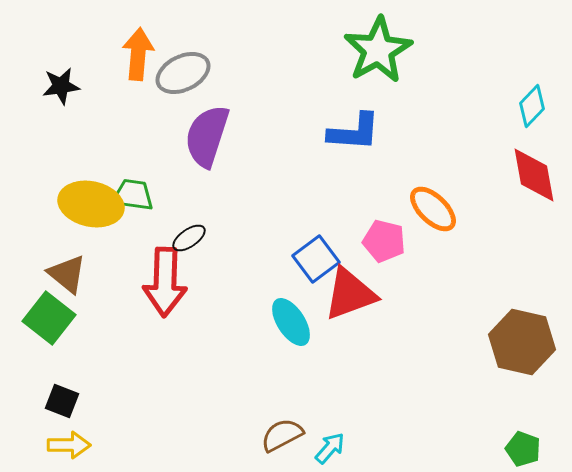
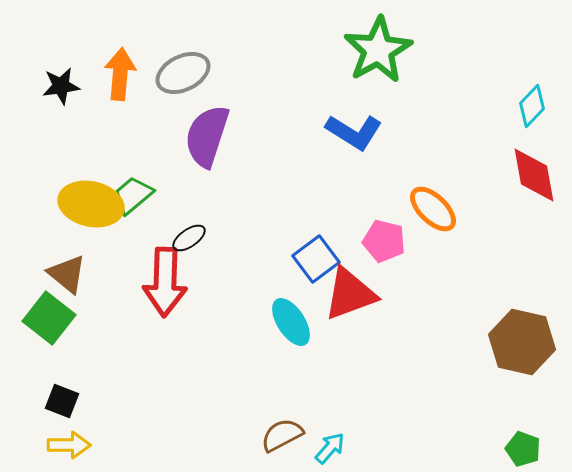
orange arrow: moved 18 px left, 20 px down
blue L-shape: rotated 28 degrees clockwise
green trapezoid: rotated 48 degrees counterclockwise
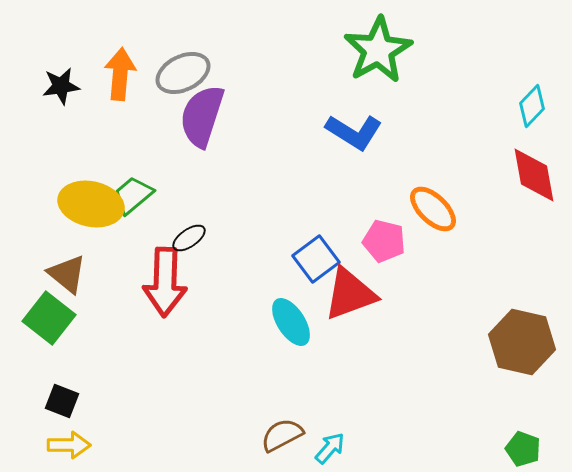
purple semicircle: moved 5 px left, 20 px up
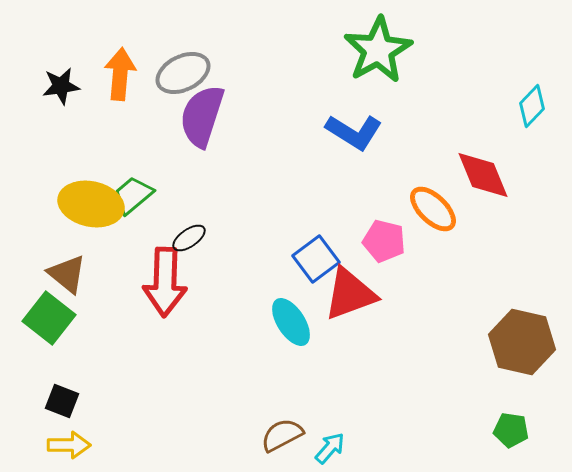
red diamond: moved 51 px left; rotated 12 degrees counterclockwise
green pentagon: moved 12 px left, 19 px up; rotated 12 degrees counterclockwise
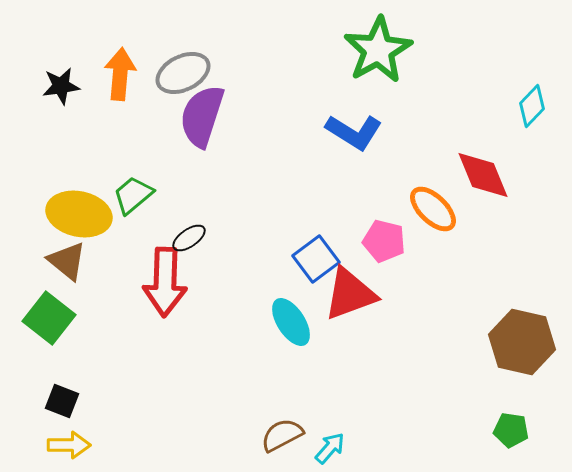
yellow ellipse: moved 12 px left, 10 px down
brown triangle: moved 13 px up
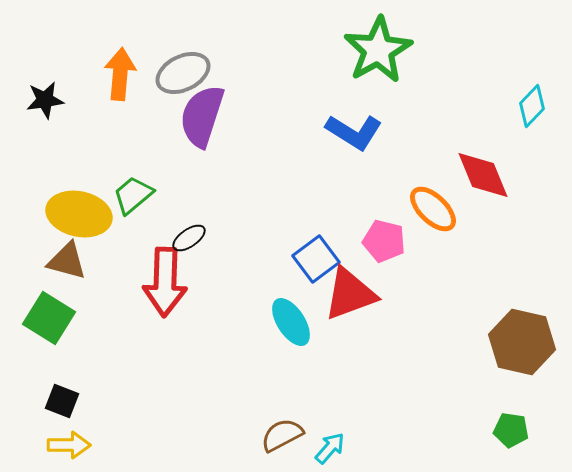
black star: moved 16 px left, 14 px down
brown triangle: rotated 24 degrees counterclockwise
green square: rotated 6 degrees counterclockwise
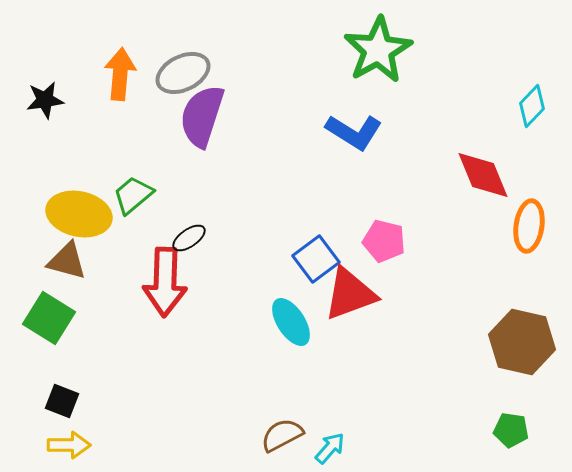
orange ellipse: moved 96 px right, 17 px down; rotated 54 degrees clockwise
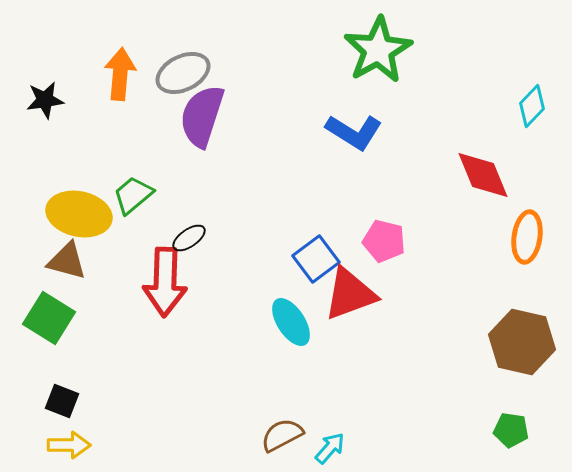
orange ellipse: moved 2 px left, 11 px down
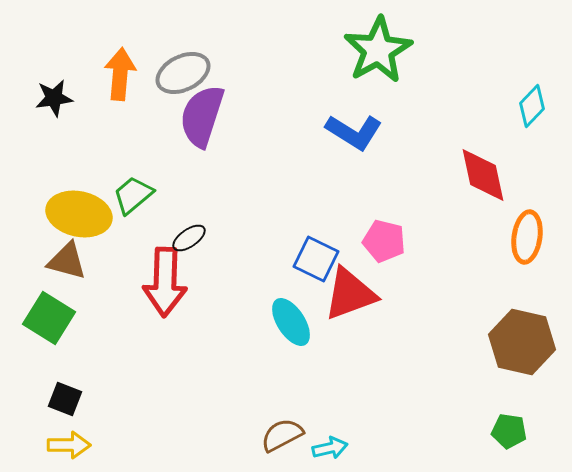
black star: moved 9 px right, 2 px up
red diamond: rotated 10 degrees clockwise
blue square: rotated 27 degrees counterclockwise
black square: moved 3 px right, 2 px up
green pentagon: moved 2 px left, 1 px down
cyan arrow: rotated 36 degrees clockwise
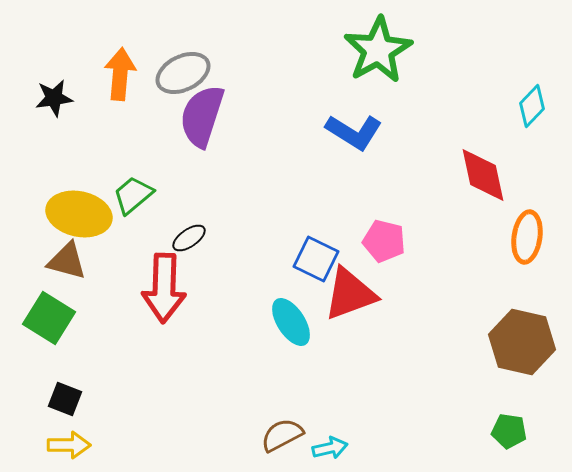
red arrow: moved 1 px left, 6 px down
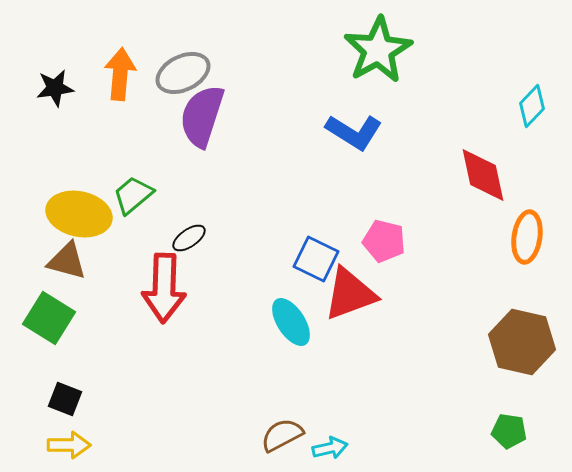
black star: moved 1 px right, 10 px up
